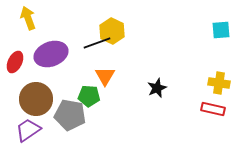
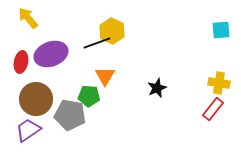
yellow arrow: rotated 20 degrees counterclockwise
red ellipse: moved 6 px right; rotated 15 degrees counterclockwise
red rectangle: rotated 65 degrees counterclockwise
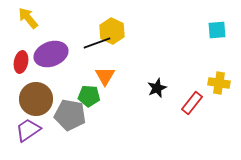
cyan square: moved 4 px left
red rectangle: moved 21 px left, 6 px up
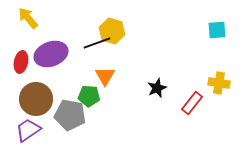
yellow hexagon: rotated 10 degrees counterclockwise
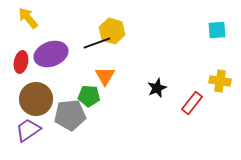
yellow cross: moved 1 px right, 2 px up
gray pentagon: rotated 16 degrees counterclockwise
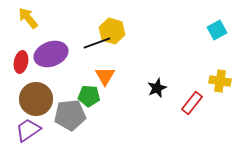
cyan square: rotated 24 degrees counterclockwise
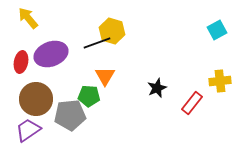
yellow cross: rotated 15 degrees counterclockwise
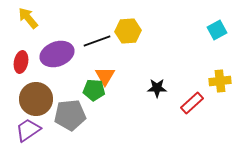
yellow hexagon: moved 16 px right; rotated 20 degrees counterclockwise
black line: moved 2 px up
purple ellipse: moved 6 px right
black star: rotated 24 degrees clockwise
green pentagon: moved 5 px right, 6 px up
red rectangle: rotated 10 degrees clockwise
